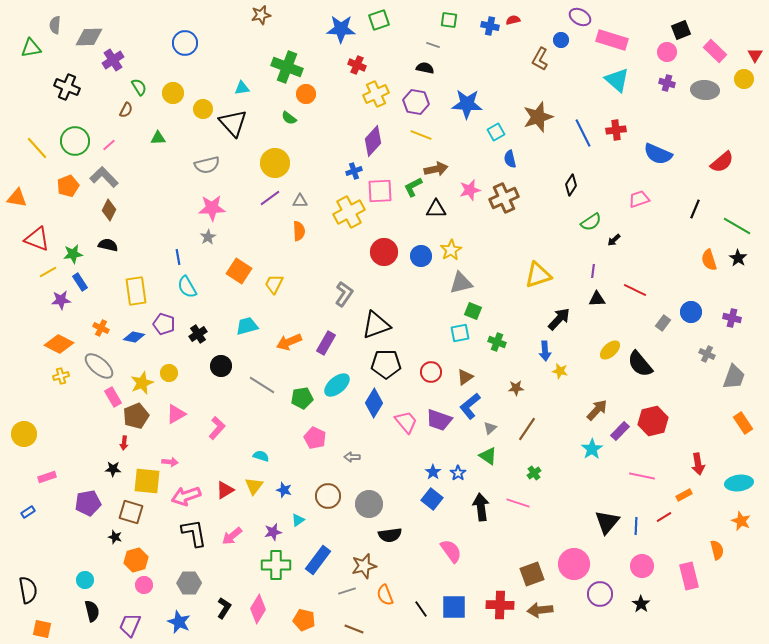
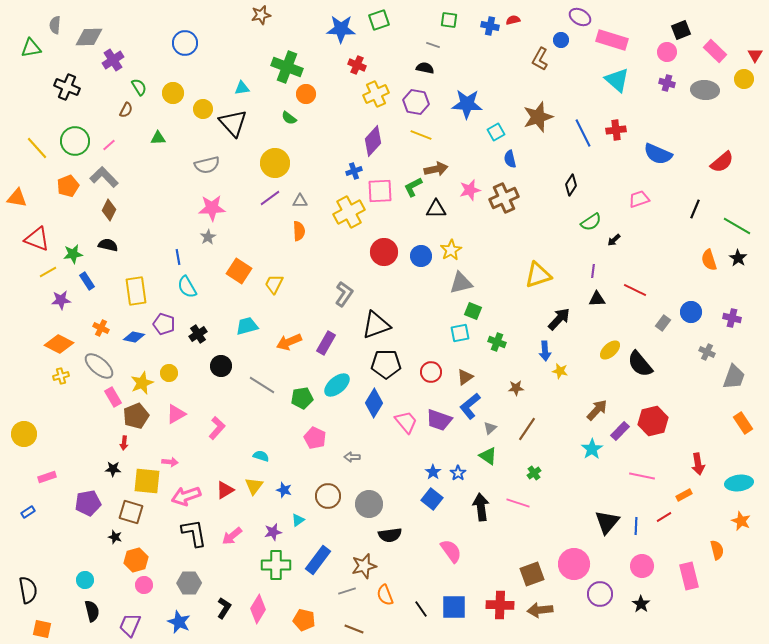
blue rectangle at (80, 282): moved 7 px right, 1 px up
gray cross at (707, 354): moved 2 px up
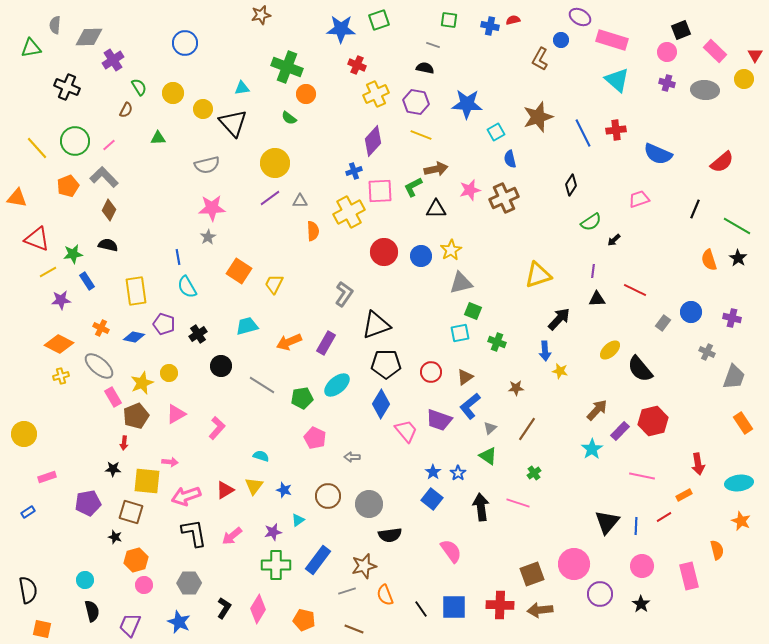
orange semicircle at (299, 231): moved 14 px right
black semicircle at (640, 364): moved 5 px down
blue diamond at (374, 403): moved 7 px right, 1 px down
pink trapezoid at (406, 422): moved 9 px down
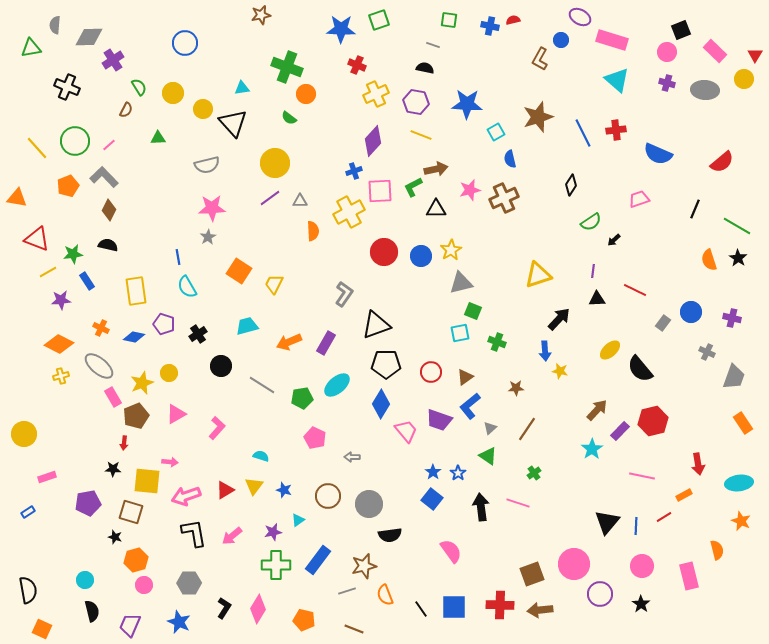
orange square at (42, 629): rotated 12 degrees clockwise
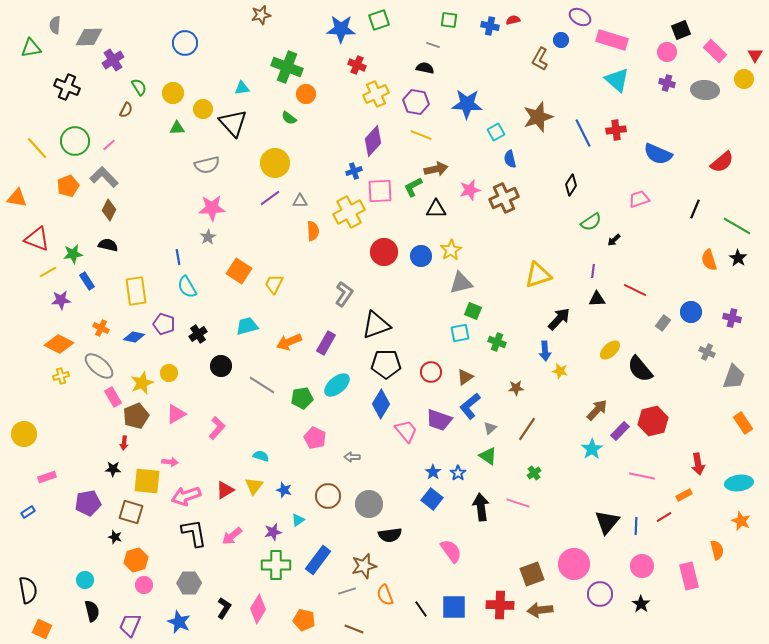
green triangle at (158, 138): moved 19 px right, 10 px up
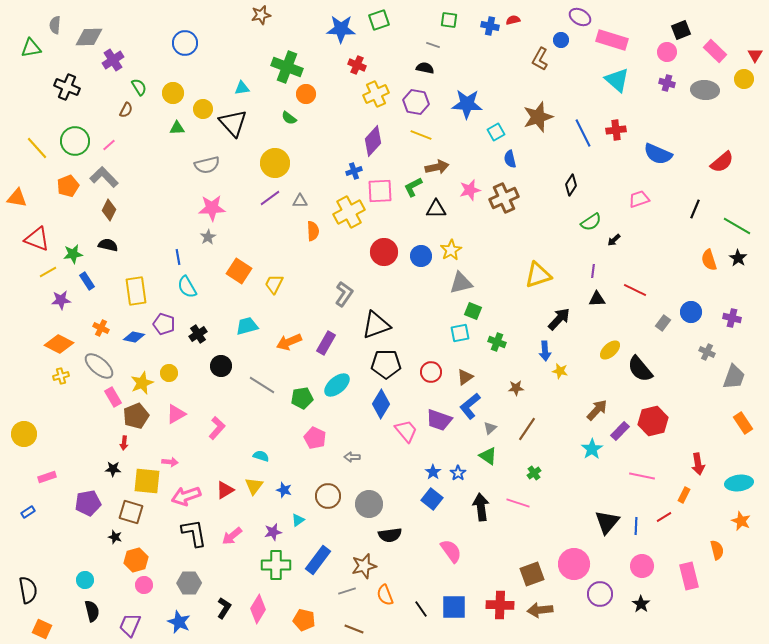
brown arrow at (436, 169): moved 1 px right, 2 px up
orange rectangle at (684, 495): rotated 35 degrees counterclockwise
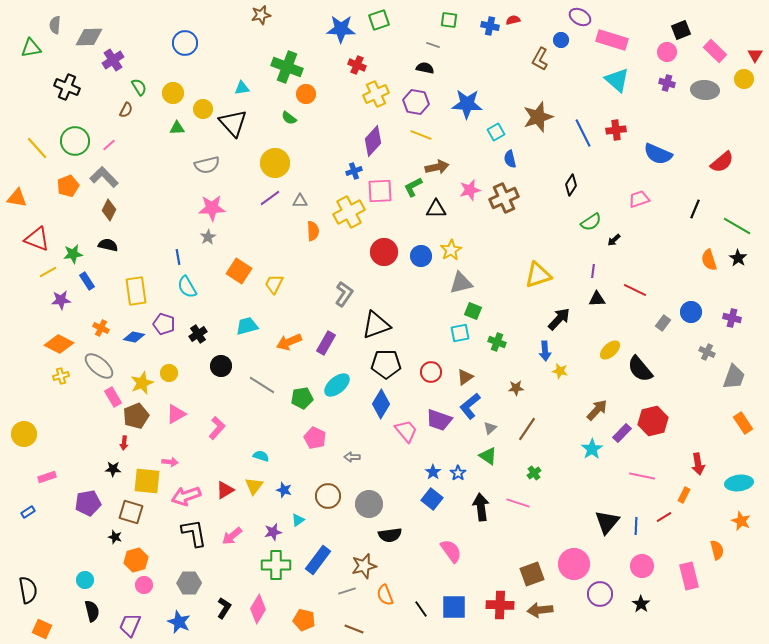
purple rectangle at (620, 431): moved 2 px right, 2 px down
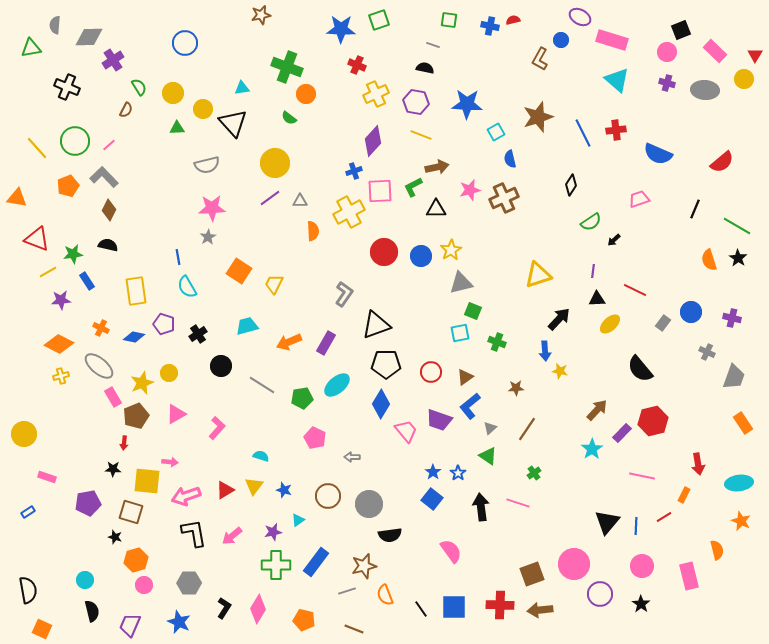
yellow ellipse at (610, 350): moved 26 px up
pink rectangle at (47, 477): rotated 36 degrees clockwise
blue rectangle at (318, 560): moved 2 px left, 2 px down
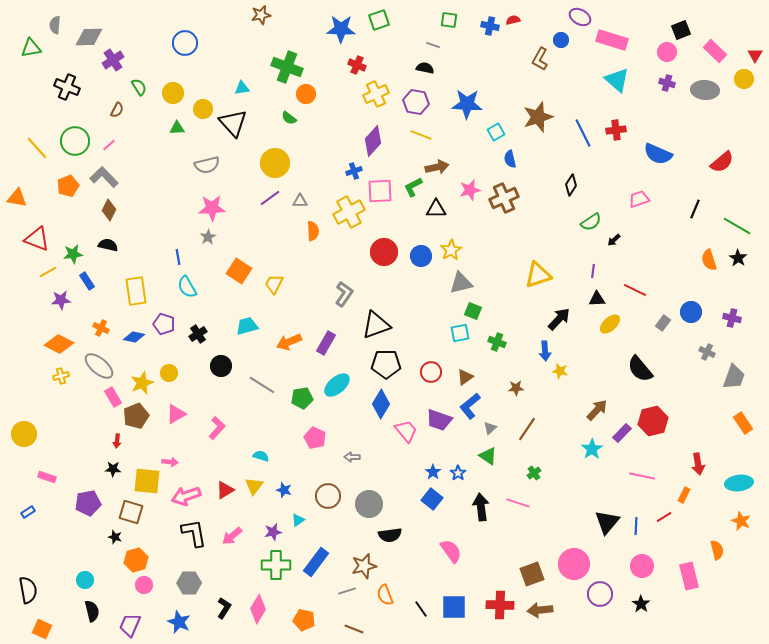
brown semicircle at (126, 110): moved 9 px left
red arrow at (124, 443): moved 7 px left, 2 px up
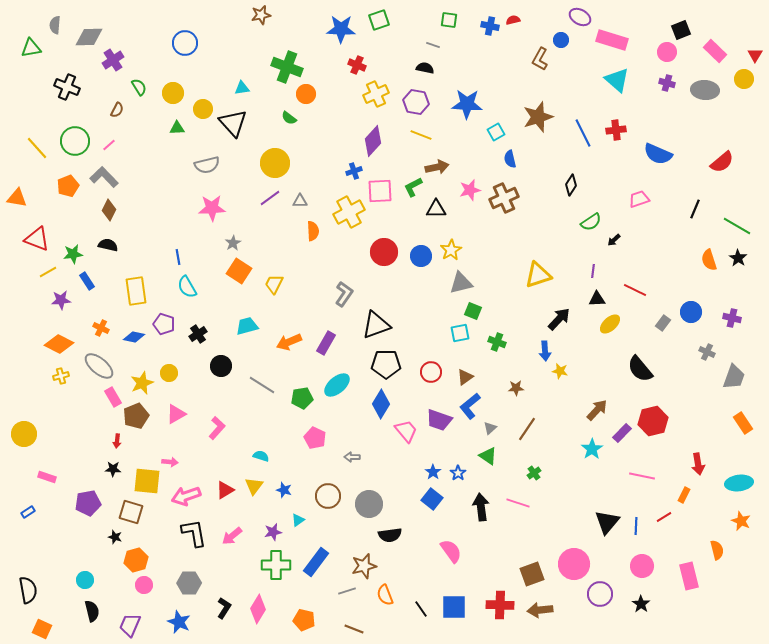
gray star at (208, 237): moved 25 px right, 6 px down
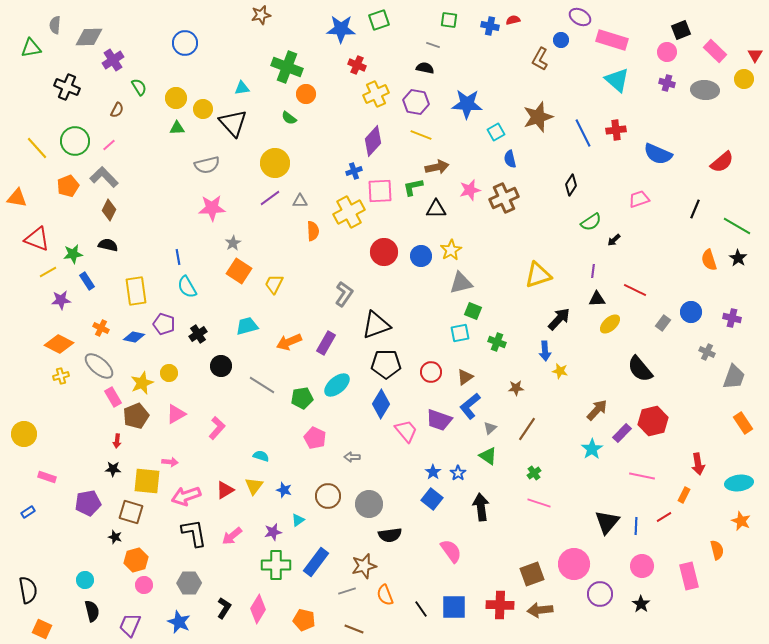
yellow circle at (173, 93): moved 3 px right, 5 px down
green L-shape at (413, 187): rotated 15 degrees clockwise
pink line at (518, 503): moved 21 px right
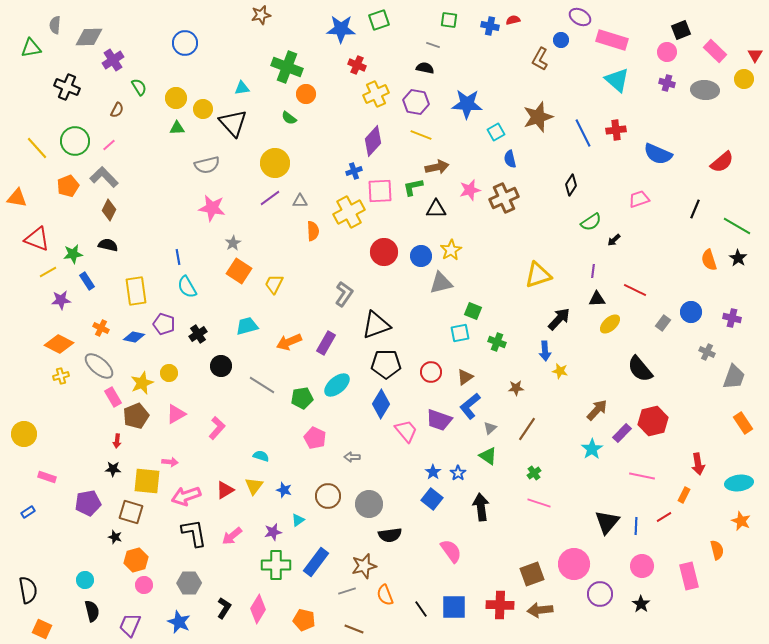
pink star at (212, 208): rotated 12 degrees clockwise
gray triangle at (461, 283): moved 20 px left
